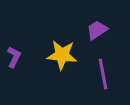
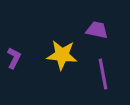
purple trapezoid: rotated 45 degrees clockwise
purple L-shape: moved 1 px down
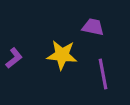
purple trapezoid: moved 4 px left, 3 px up
purple L-shape: rotated 25 degrees clockwise
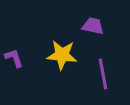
purple trapezoid: moved 1 px up
purple L-shape: rotated 70 degrees counterclockwise
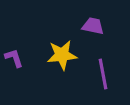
yellow star: rotated 12 degrees counterclockwise
